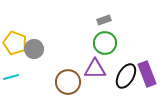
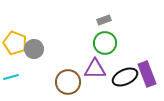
black ellipse: moved 1 px left, 1 px down; rotated 35 degrees clockwise
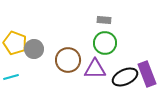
gray rectangle: rotated 24 degrees clockwise
brown circle: moved 22 px up
